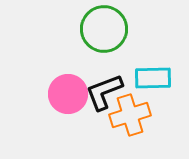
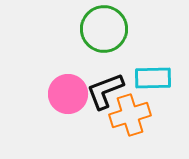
black L-shape: moved 1 px right, 1 px up
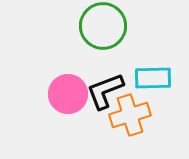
green circle: moved 1 px left, 3 px up
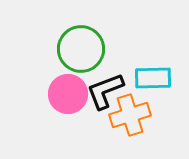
green circle: moved 22 px left, 23 px down
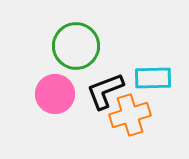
green circle: moved 5 px left, 3 px up
pink circle: moved 13 px left
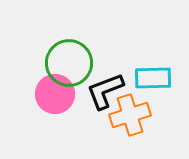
green circle: moved 7 px left, 17 px down
